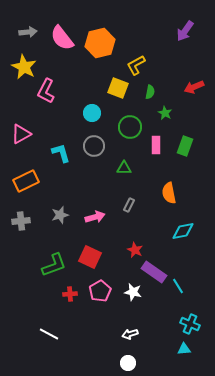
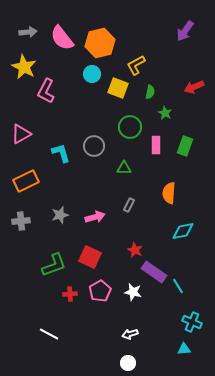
cyan circle: moved 39 px up
orange semicircle: rotated 15 degrees clockwise
cyan cross: moved 2 px right, 2 px up
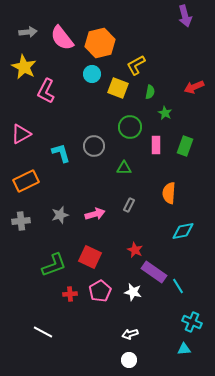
purple arrow: moved 15 px up; rotated 50 degrees counterclockwise
pink arrow: moved 3 px up
white line: moved 6 px left, 2 px up
white circle: moved 1 px right, 3 px up
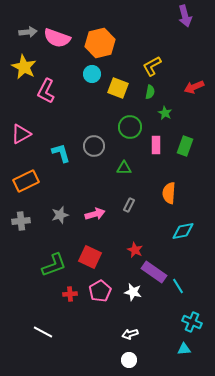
pink semicircle: moved 5 px left; rotated 32 degrees counterclockwise
yellow L-shape: moved 16 px right, 1 px down
